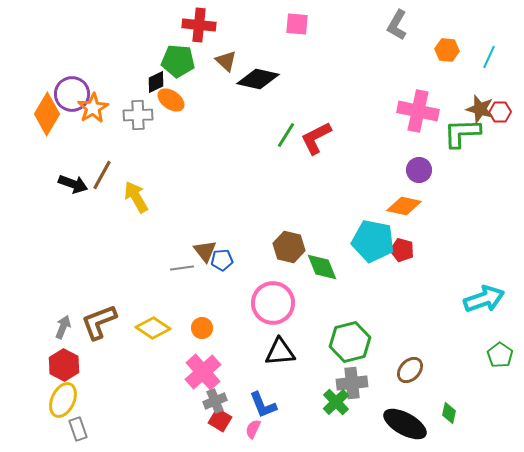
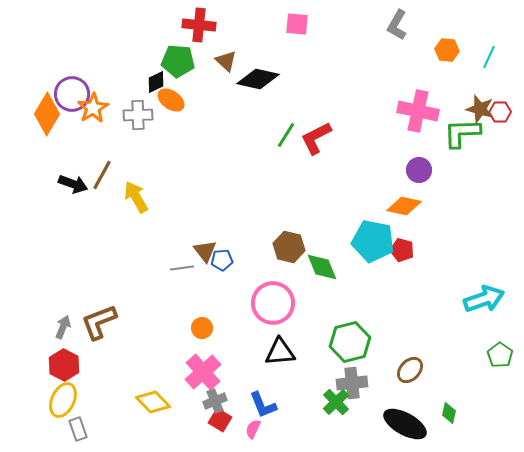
yellow diamond at (153, 328): moved 74 px down; rotated 12 degrees clockwise
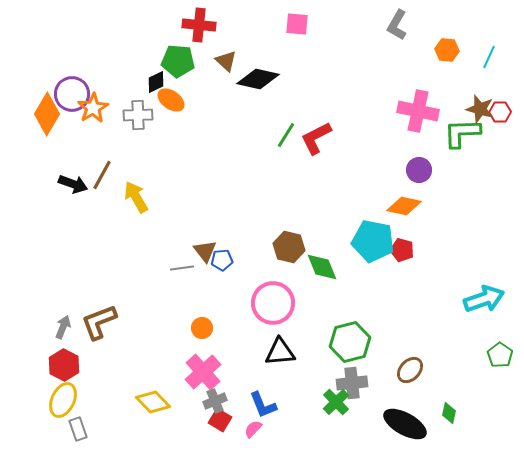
pink semicircle at (253, 429): rotated 18 degrees clockwise
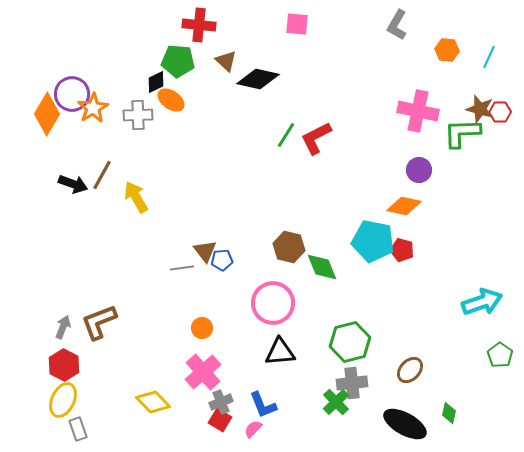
cyan arrow at (484, 299): moved 2 px left, 3 px down
gray cross at (215, 401): moved 6 px right, 1 px down
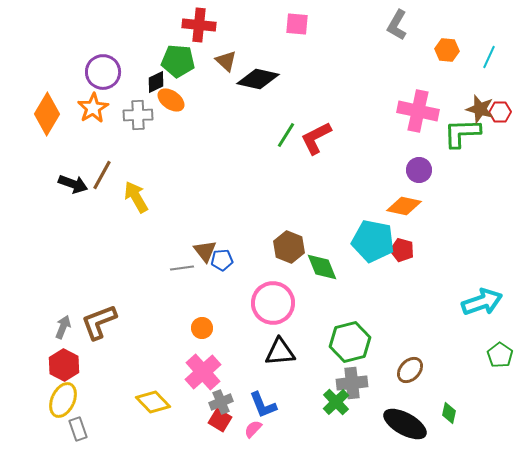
purple circle at (72, 94): moved 31 px right, 22 px up
brown hexagon at (289, 247): rotated 8 degrees clockwise
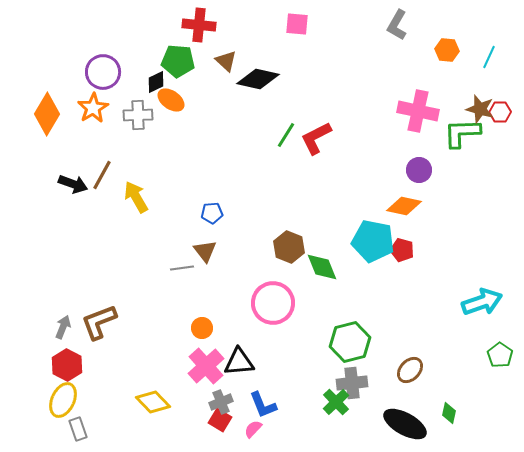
blue pentagon at (222, 260): moved 10 px left, 47 px up
black triangle at (280, 352): moved 41 px left, 10 px down
red hexagon at (64, 365): moved 3 px right
pink cross at (203, 372): moved 3 px right, 6 px up
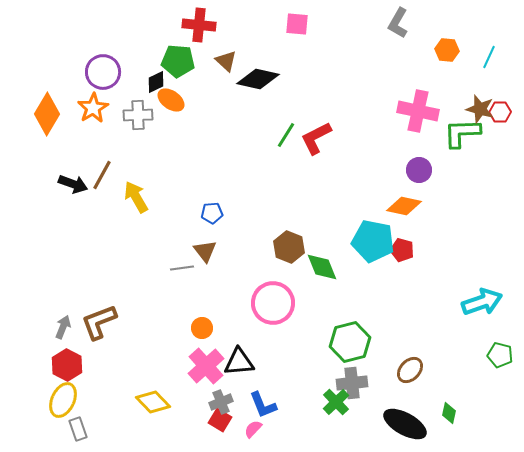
gray L-shape at (397, 25): moved 1 px right, 2 px up
green pentagon at (500, 355): rotated 20 degrees counterclockwise
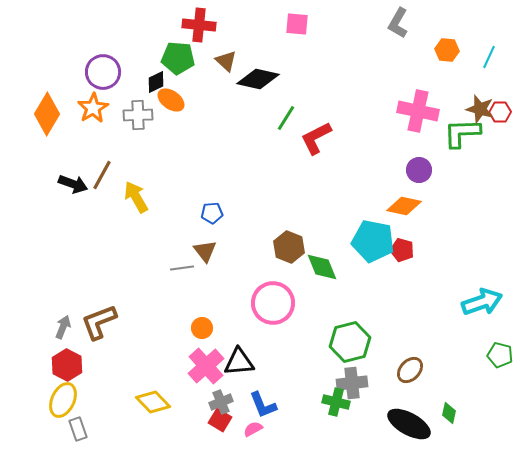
green pentagon at (178, 61): moved 3 px up
green line at (286, 135): moved 17 px up
green cross at (336, 402): rotated 32 degrees counterclockwise
black ellipse at (405, 424): moved 4 px right
pink semicircle at (253, 429): rotated 18 degrees clockwise
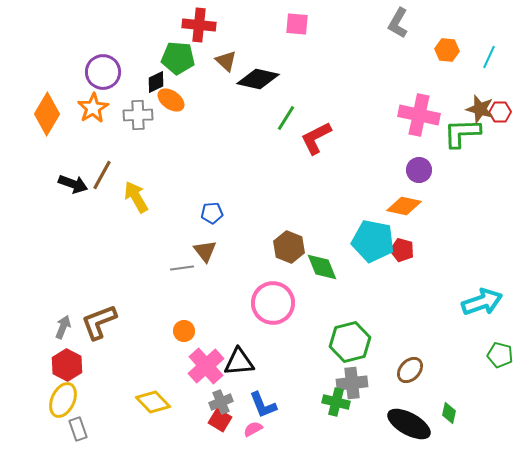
pink cross at (418, 111): moved 1 px right, 4 px down
orange circle at (202, 328): moved 18 px left, 3 px down
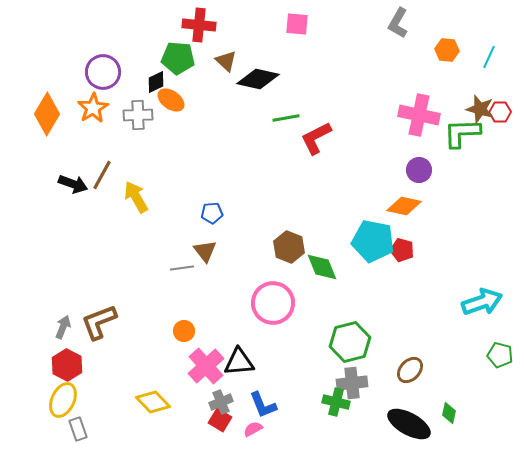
green line at (286, 118): rotated 48 degrees clockwise
